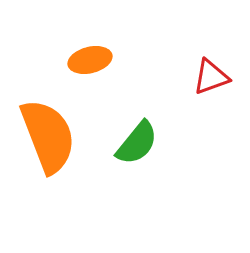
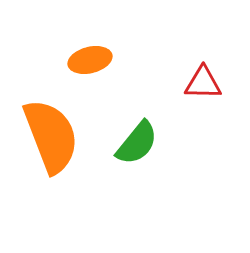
red triangle: moved 8 px left, 6 px down; rotated 21 degrees clockwise
orange semicircle: moved 3 px right
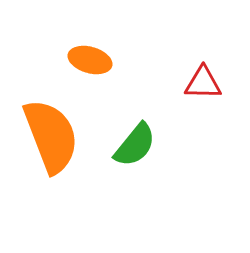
orange ellipse: rotated 30 degrees clockwise
green semicircle: moved 2 px left, 2 px down
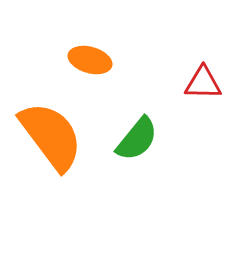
orange semicircle: rotated 16 degrees counterclockwise
green semicircle: moved 2 px right, 6 px up
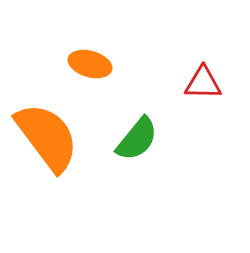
orange ellipse: moved 4 px down
orange semicircle: moved 4 px left, 1 px down
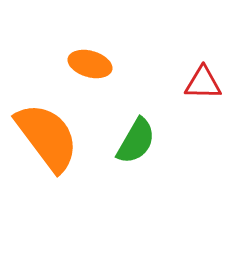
green semicircle: moved 1 px left, 2 px down; rotated 9 degrees counterclockwise
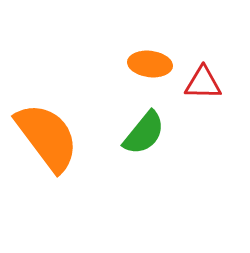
orange ellipse: moved 60 px right; rotated 9 degrees counterclockwise
green semicircle: moved 8 px right, 8 px up; rotated 9 degrees clockwise
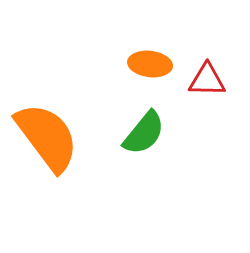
red triangle: moved 4 px right, 3 px up
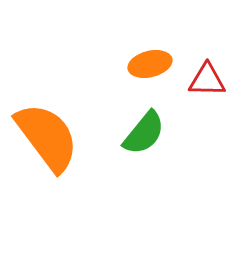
orange ellipse: rotated 21 degrees counterclockwise
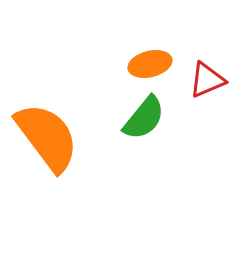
red triangle: rotated 24 degrees counterclockwise
green semicircle: moved 15 px up
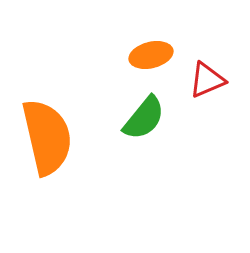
orange ellipse: moved 1 px right, 9 px up
orange semicircle: rotated 24 degrees clockwise
